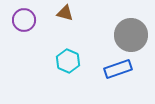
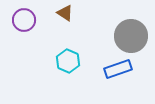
brown triangle: rotated 18 degrees clockwise
gray circle: moved 1 px down
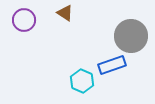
cyan hexagon: moved 14 px right, 20 px down
blue rectangle: moved 6 px left, 4 px up
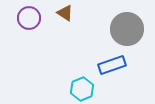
purple circle: moved 5 px right, 2 px up
gray circle: moved 4 px left, 7 px up
cyan hexagon: moved 8 px down; rotated 15 degrees clockwise
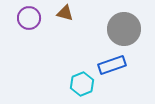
brown triangle: rotated 18 degrees counterclockwise
gray circle: moved 3 px left
cyan hexagon: moved 5 px up
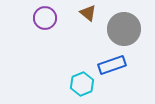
brown triangle: moved 23 px right; rotated 24 degrees clockwise
purple circle: moved 16 px right
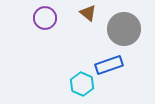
blue rectangle: moved 3 px left
cyan hexagon: rotated 15 degrees counterclockwise
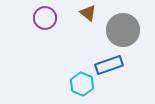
gray circle: moved 1 px left, 1 px down
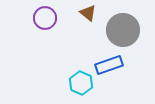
cyan hexagon: moved 1 px left, 1 px up
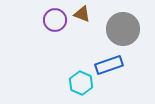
brown triangle: moved 6 px left, 1 px down; rotated 18 degrees counterclockwise
purple circle: moved 10 px right, 2 px down
gray circle: moved 1 px up
